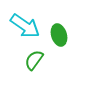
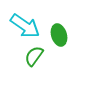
green semicircle: moved 4 px up
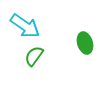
green ellipse: moved 26 px right, 8 px down
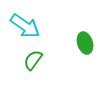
green semicircle: moved 1 px left, 4 px down
